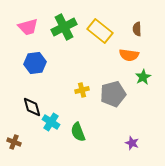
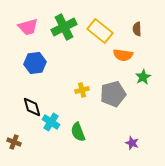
orange semicircle: moved 6 px left
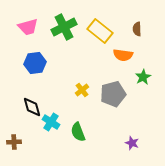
yellow cross: rotated 24 degrees counterclockwise
brown cross: rotated 24 degrees counterclockwise
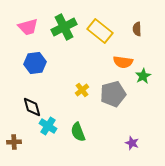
orange semicircle: moved 7 px down
green star: moved 1 px up
cyan cross: moved 3 px left, 4 px down
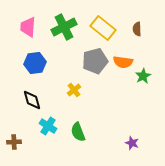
pink trapezoid: rotated 110 degrees clockwise
yellow rectangle: moved 3 px right, 3 px up
yellow cross: moved 8 px left
gray pentagon: moved 18 px left, 33 px up
black diamond: moved 7 px up
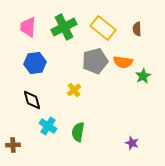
green semicircle: rotated 30 degrees clockwise
brown cross: moved 1 px left, 3 px down
